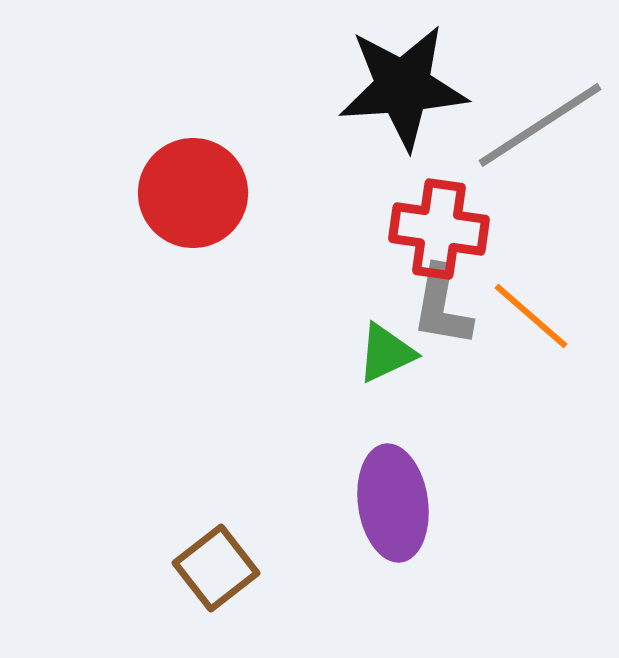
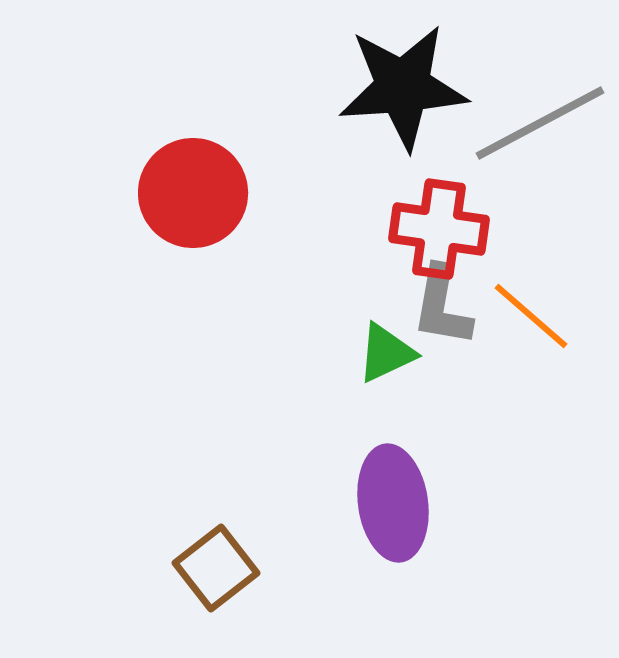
gray line: moved 2 px up; rotated 5 degrees clockwise
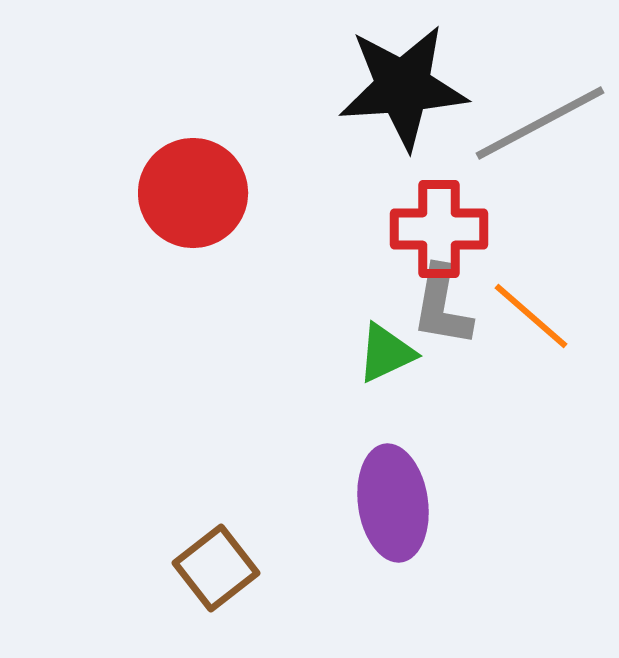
red cross: rotated 8 degrees counterclockwise
